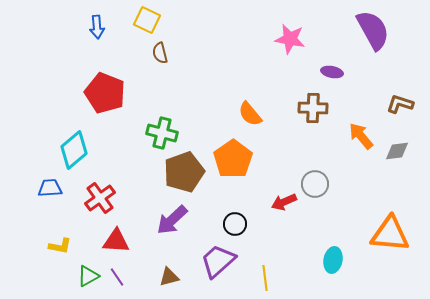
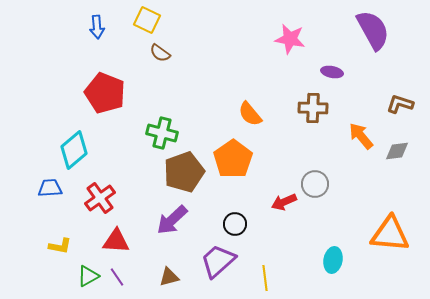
brown semicircle: rotated 40 degrees counterclockwise
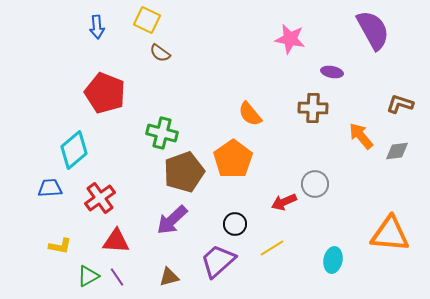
yellow line: moved 7 px right, 30 px up; rotated 65 degrees clockwise
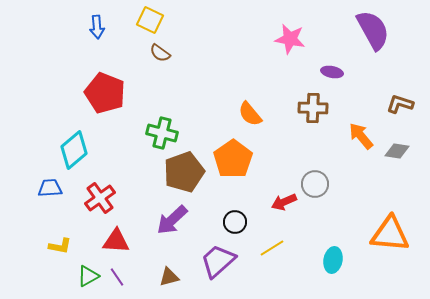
yellow square: moved 3 px right
gray diamond: rotated 15 degrees clockwise
black circle: moved 2 px up
